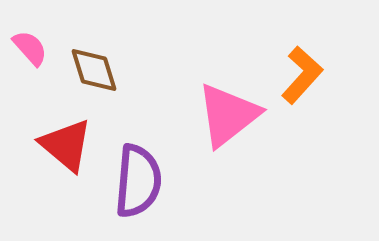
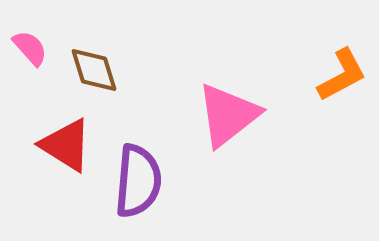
orange L-shape: moved 40 px right; rotated 20 degrees clockwise
red triangle: rotated 8 degrees counterclockwise
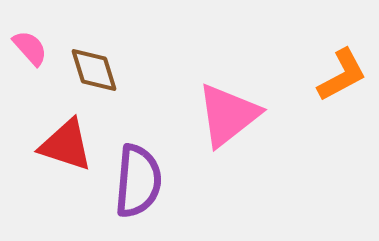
red triangle: rotated 14 degrees counterclockwise
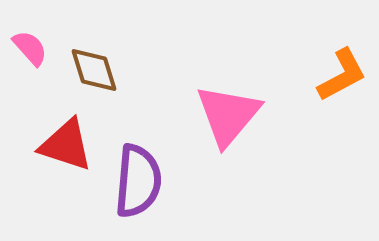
pink triangle: rotated 12 degrees counterclockwise
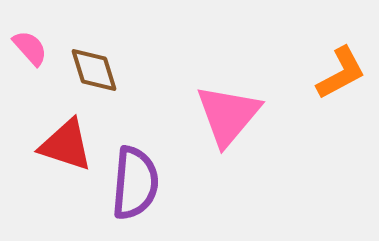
orange L-shape: moved 1 px left, 2 px up
purple semicircle: moved 3 px left, 2 px down
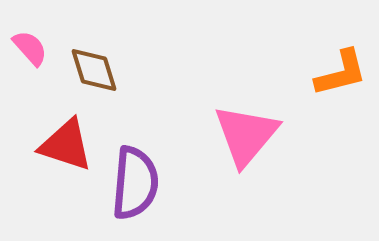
orange L-shape: rotated 14 degrees clockwise
pink triangle: moved 18 px right, 20 px down
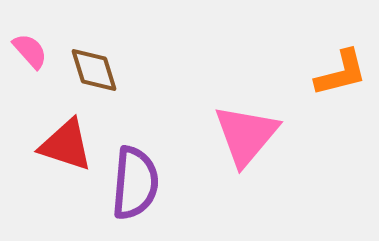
pink semicircle: moved 3 px down
